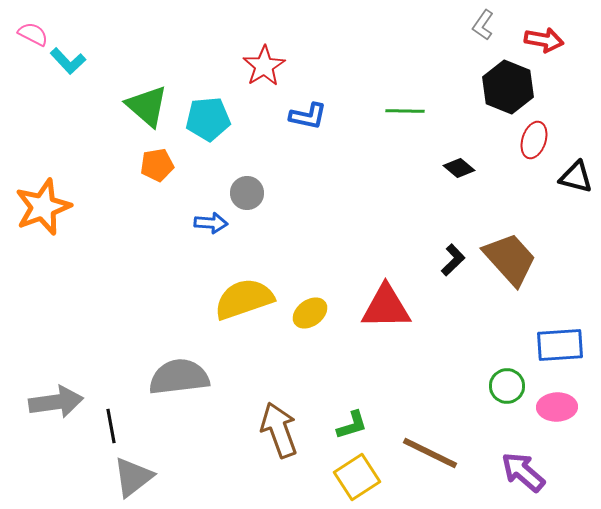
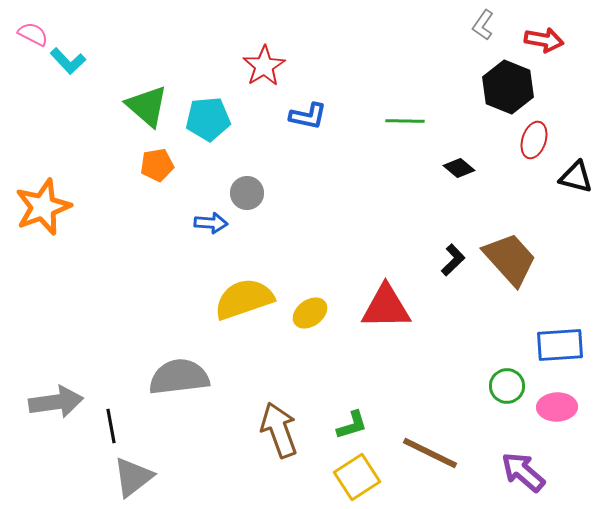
green line: moved 10 px down
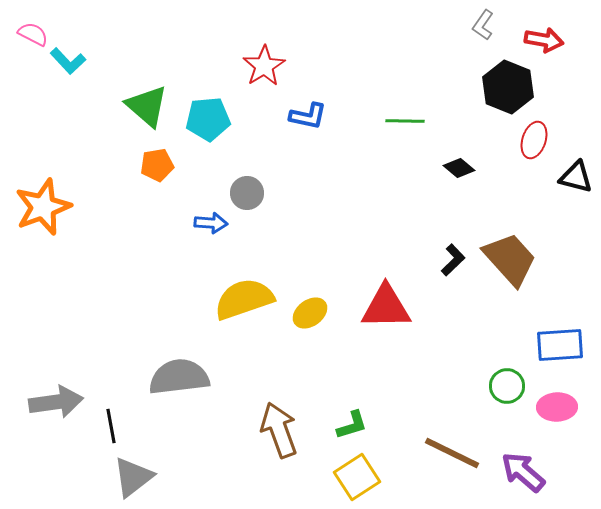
brown line: moved 22 px right
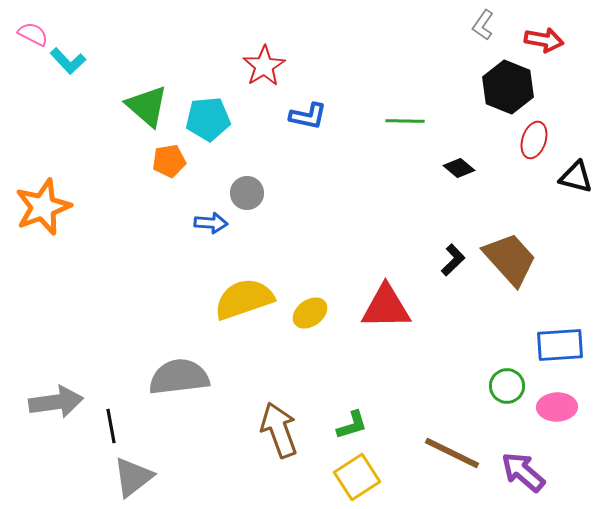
orange pentagon: moved 12 px right, 4 px up
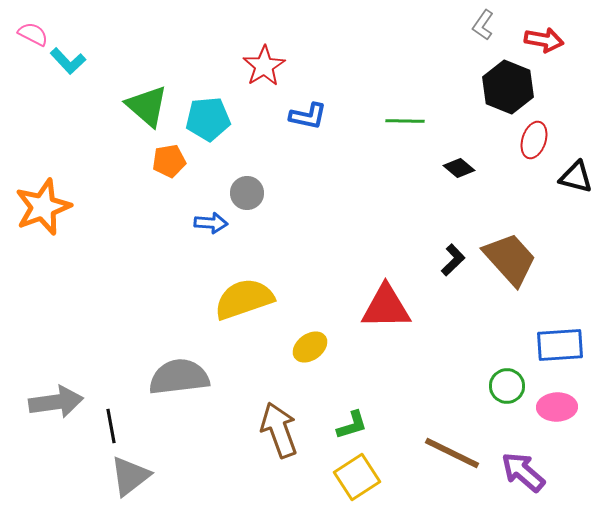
yellow ellipse: moved 34 px down
gray triangle: moved 3 px left, 1 px up
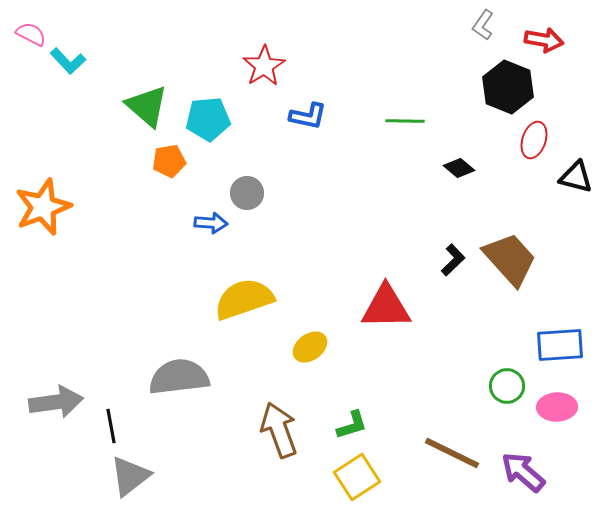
pink semicircle: moved 2 px left
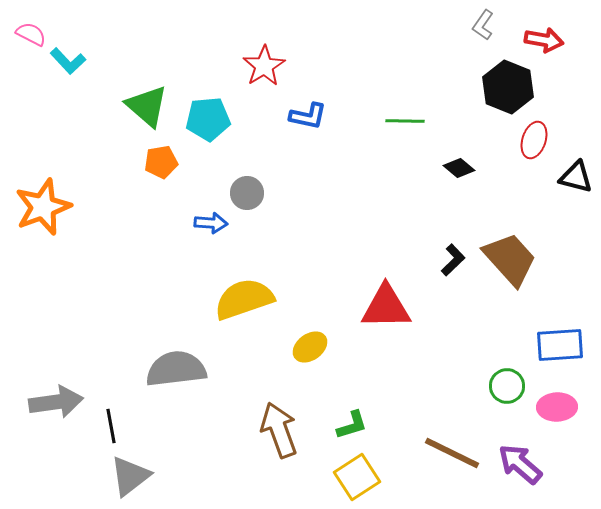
orange pentagon: moved 8 px left, 1 px down
gray semicircle: moved 3 px left, 8 px up
purple arrow: moved 3 px left, 8 px up
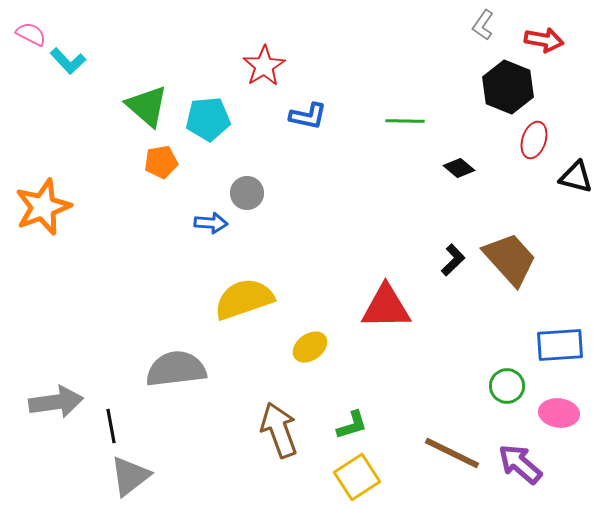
pink ellipse: moved 2 px right, 6 px down; rotated 9 degrees clockwise
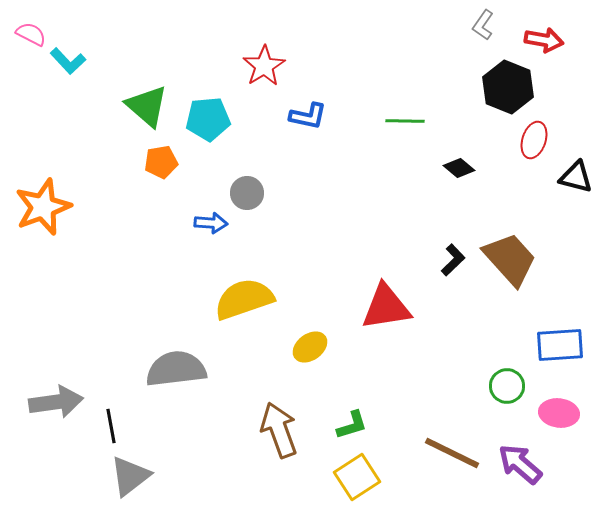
red triangle: rotated 8 degrees counterclockwise
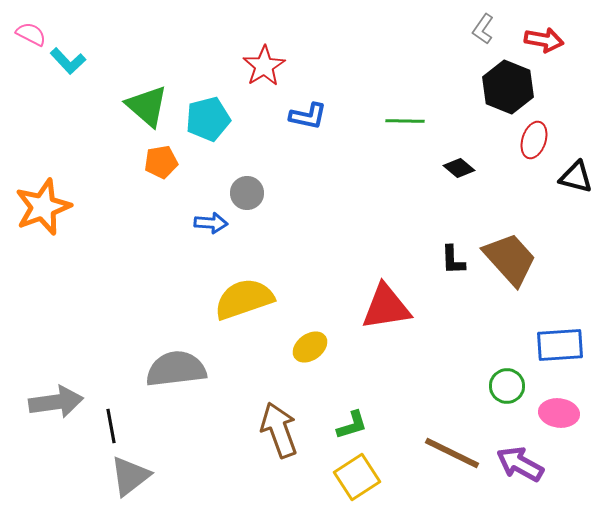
gray L-shape: moved 4 px down
cyan pentagon: rotated 9 degrees counterclockwise
black L-shape: rotated 132 degrees clockwise
purple arrow: rotated 12 degrees counterclockwise
